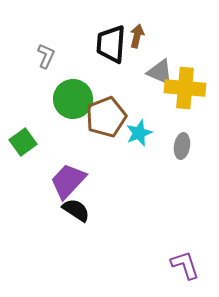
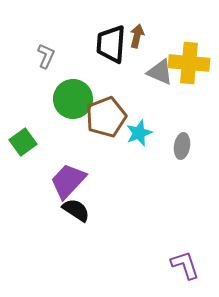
yellow cross: moved 4 px right, 25 px up
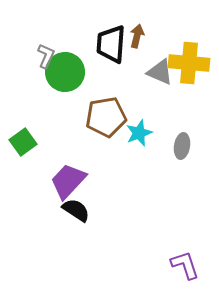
green circle: moved 8 px left, 27 px up
brown pentagon: rotated 12 degrees clockwise
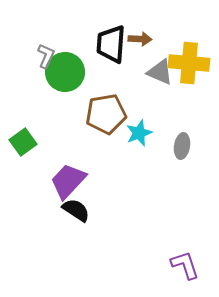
brown arrow: moved 3 px right, 3 px down; rotated 80 degrees clockwise
brown pentagon: moved 3 px up
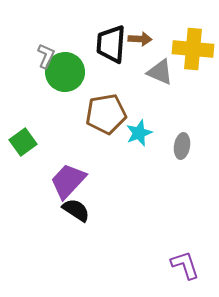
yellow cross: moved 4 px right, 14 px up
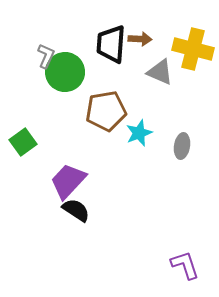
yellow cross: rotated 9 degrees clockwise
brown pentagon: moved 3 px up
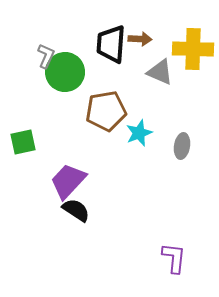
yellow cross: rotated 12 degrees counterclockwise
green square: rotated 24 degrees clockwise
purple L-shape: moved 11 px left, 7 px up; rotated 24 degrees clockwise
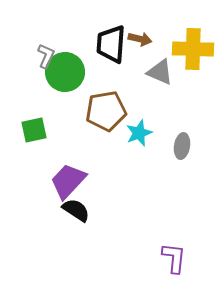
brown arrow: rotated 10 degrees clockwise
green square: moved 11 px right, 12 px up
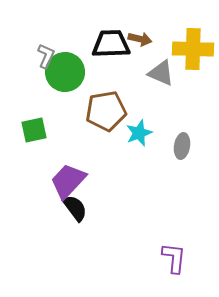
black trapezoid: rotated 84 degrees clockwise
gray triangle: moved 1 px right, 1 px down
black semicircle: moved 1 px left, 2 px up; rotated 20 degrees clockwise
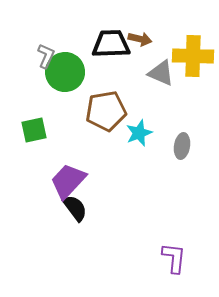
yellow cross: moved 7 px down
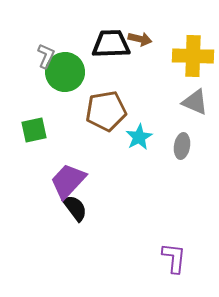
gray triangle: moved 34 px right, 29 px down
cyan star: moved 4 px down; rotated 8 degrees counterclockwise
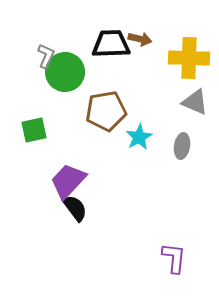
yellow cross: moved 4 px left, 2 px down
